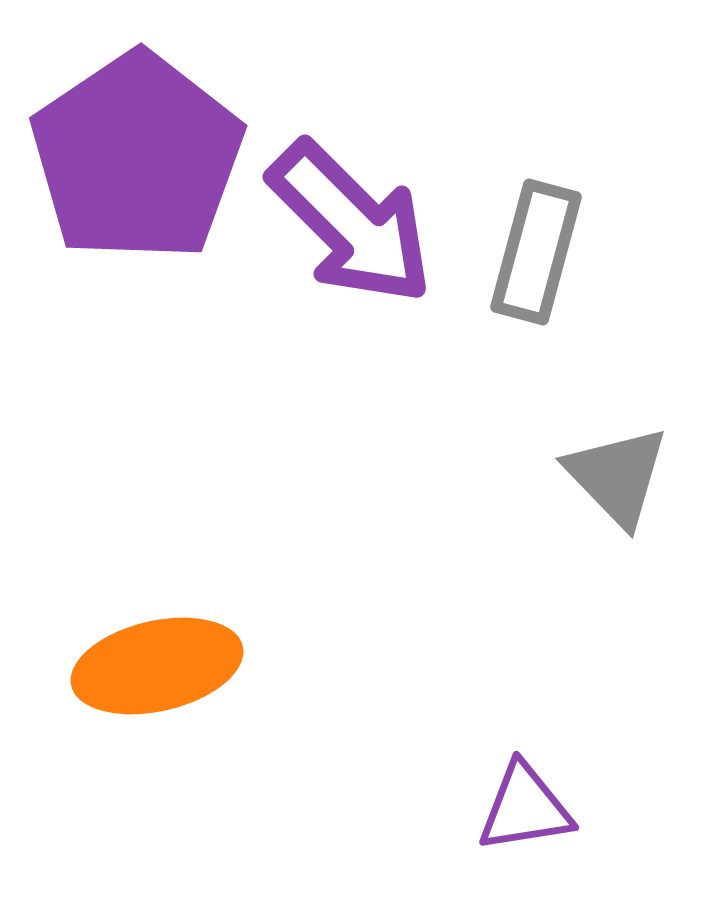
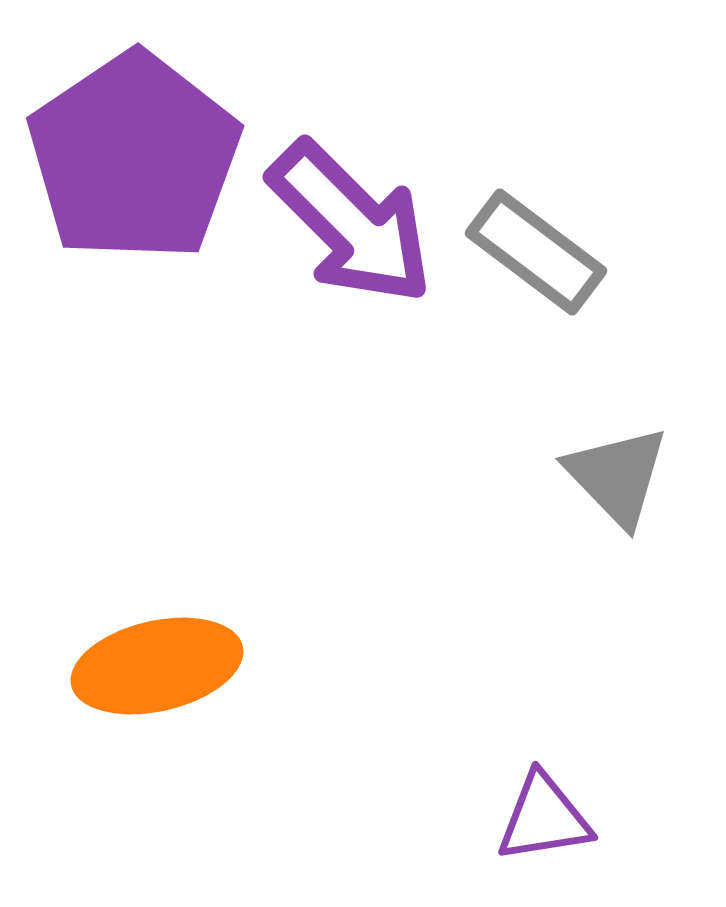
purple pentagon: moved 3 px left
gray rectangle: rotated 68 degrees counterclockwise
purple triangle: moved 19 px right, 10 px down
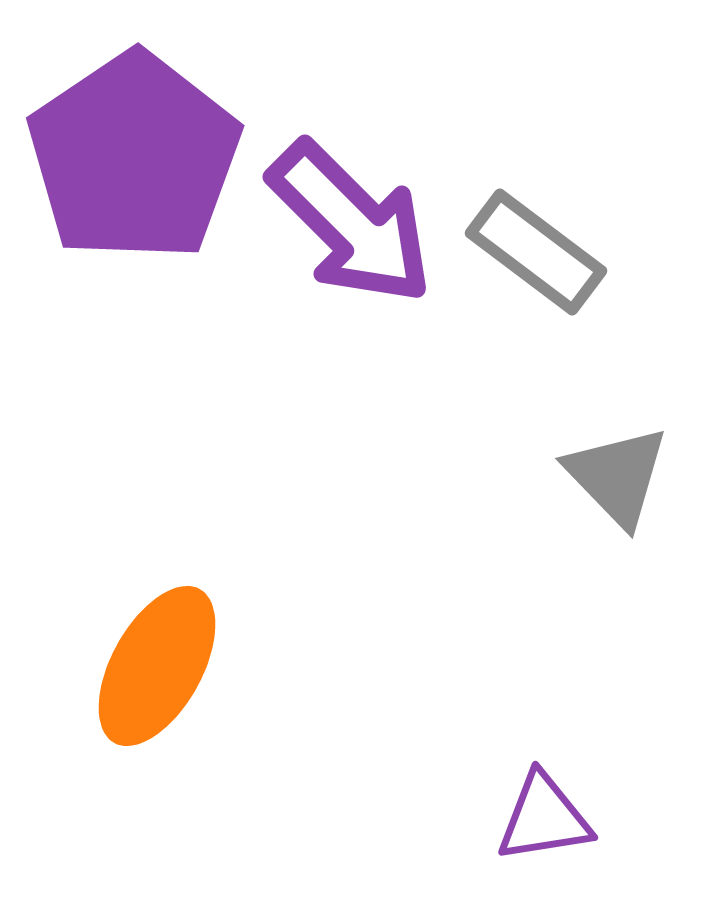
orange ellipse: rotated 48 degrees counterclockwise
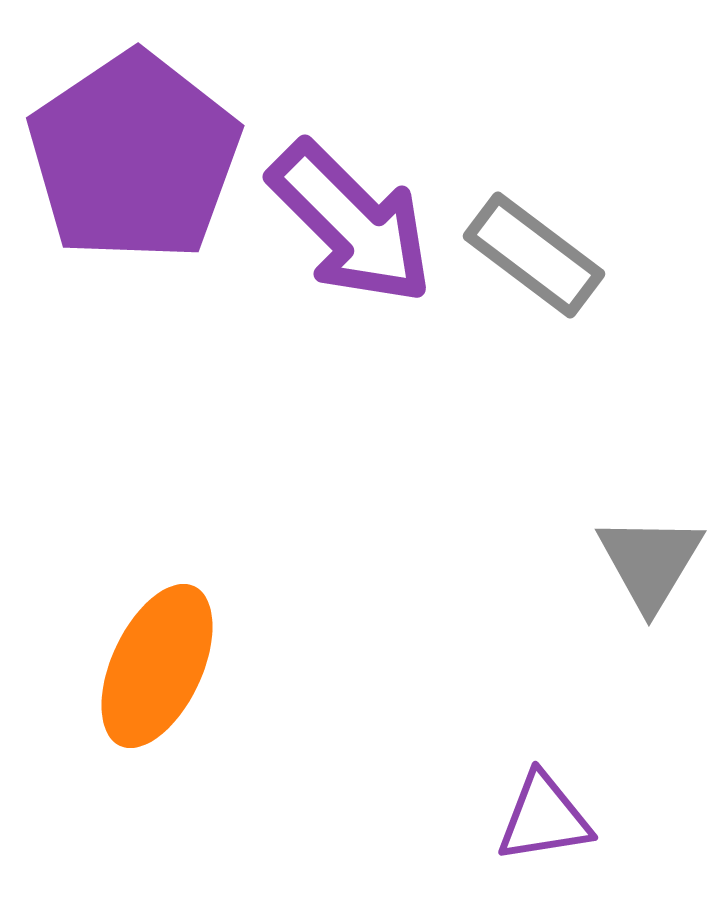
gray rectangle: moved 2 px left, 3 px down
gray triangle: moved 33 px right, 86 px down; rotated 15 degrees clockwise
orange ellipse: rotated 4 degrees counterclockwise
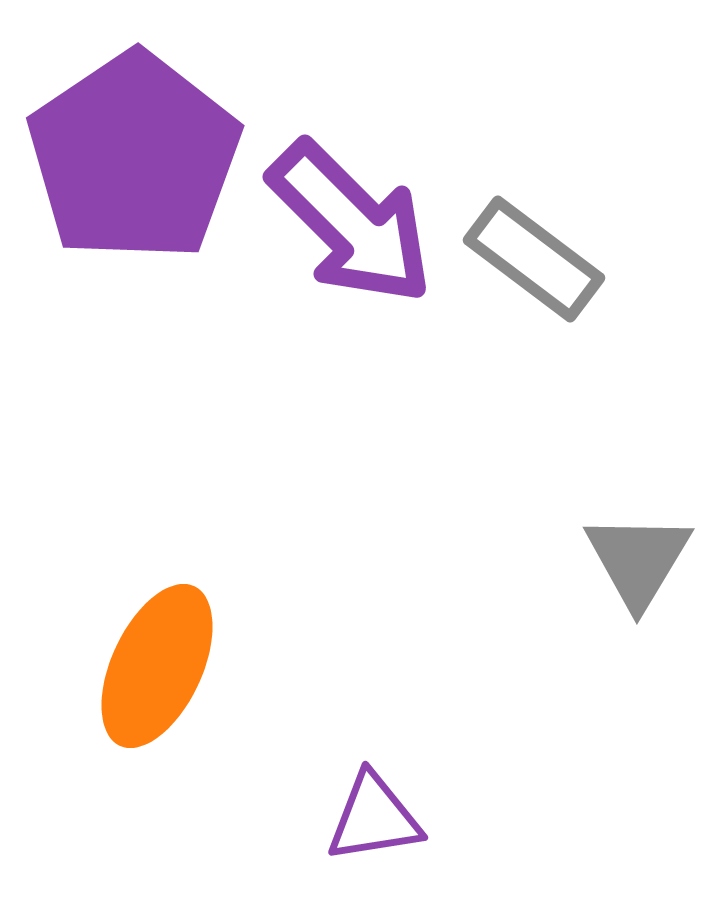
gray rectangle: moved 4 px down
gray triangle: moved 12 px left, 2 px up
purple triangle: moved 170 px left
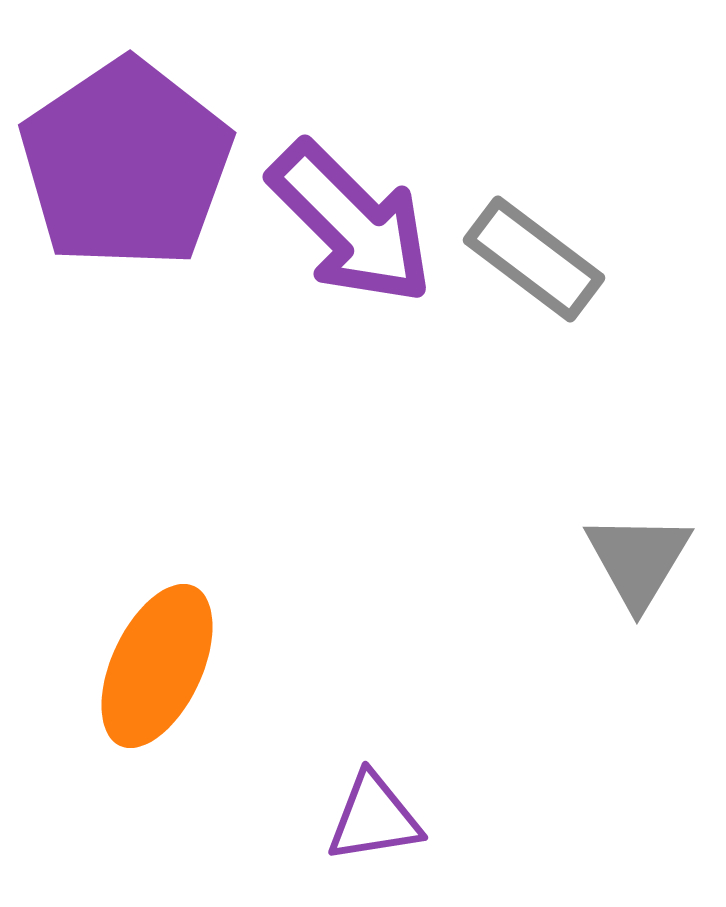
purple pentagon: moved 8 px left, 7 px down
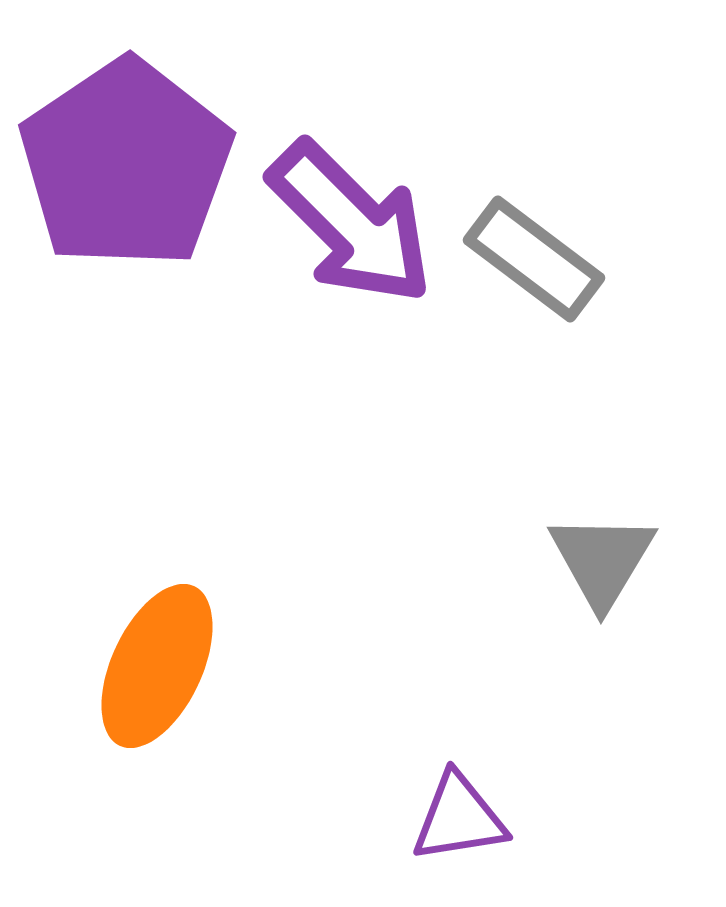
gray triangle: moved 36 px left
purple triangle: moved 85 px right
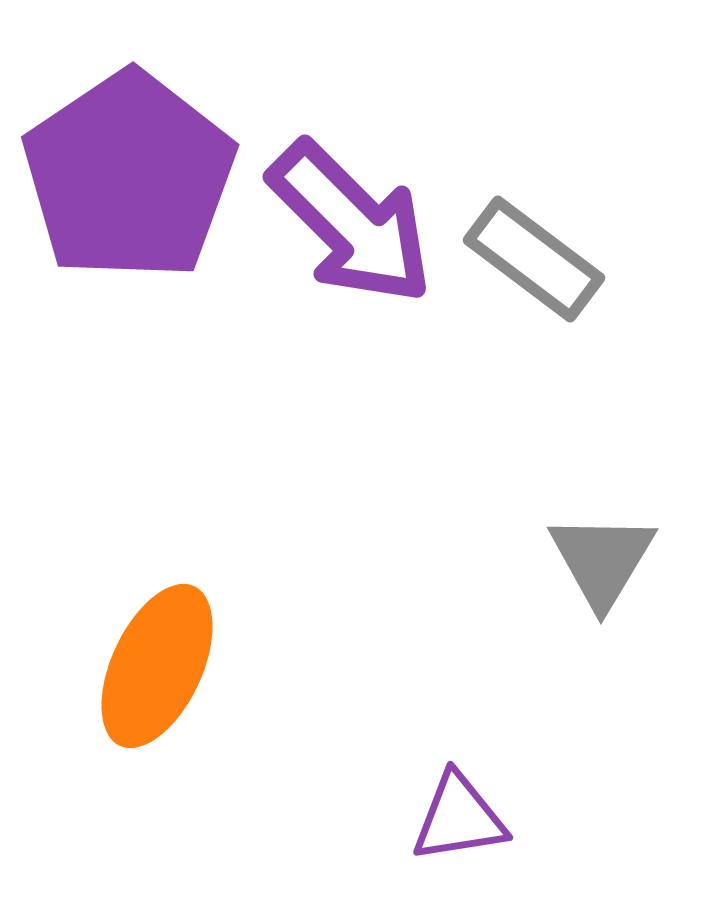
purple pentagon: moved 3 px right, 12 px down
